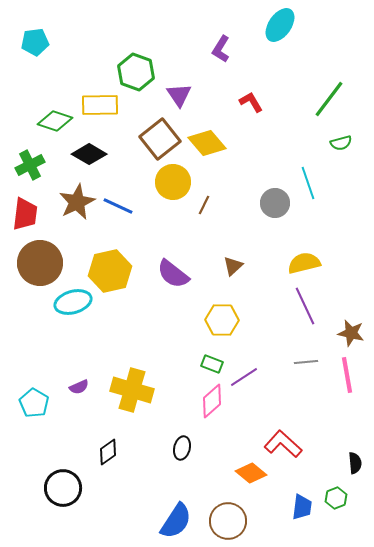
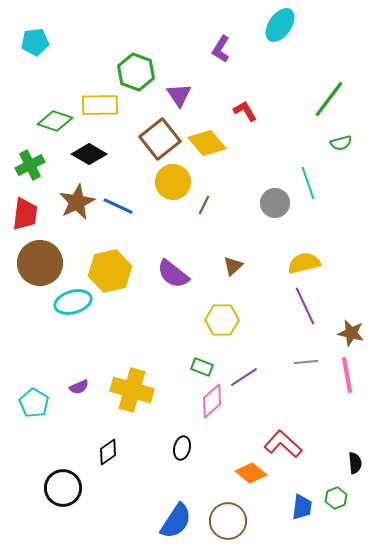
red L-shape at (251, 102): moved 6 px left, 9 px down
green rectangle at (212, 364): moved 10 px left, 3 px down
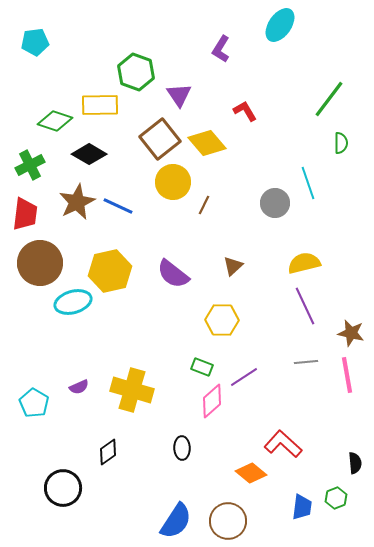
green semicircle at (341, 143): rotated 75 degrees counterclockwise
black ellipse at (182, 448): rotated 15 degrees counterclockwise
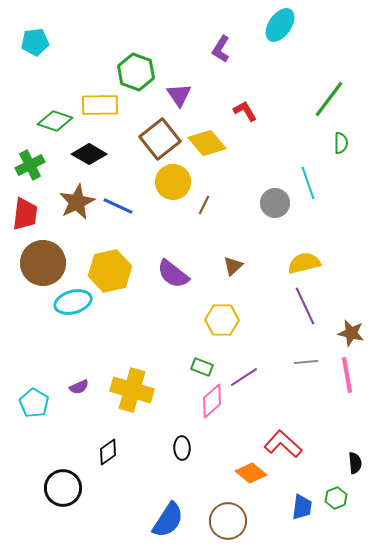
brown circle at (40, 263): moved 3 px right
blue semicircle at (176, 521): moved 8 px left, 1 px up
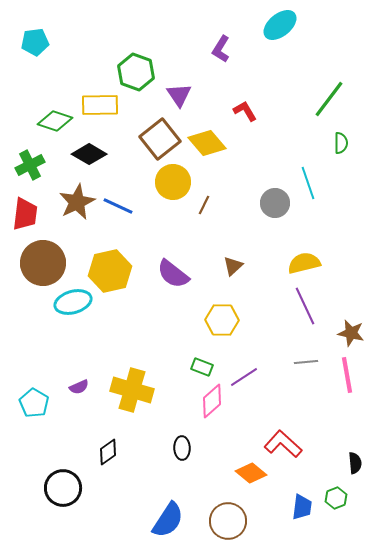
cyan ellipse at (280, 25): rotated 16 degrees clockwise
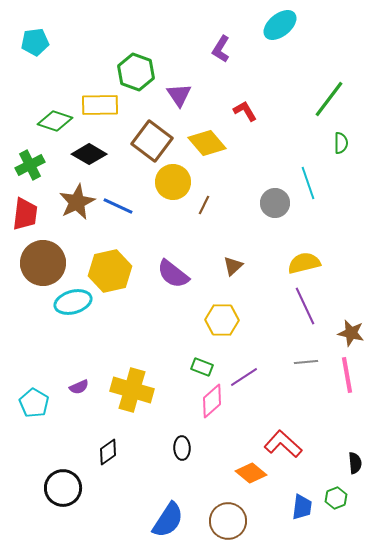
brown square at (160, 139): moved 8 px left, 2 px down; rotated 15 degrees counterclockwise
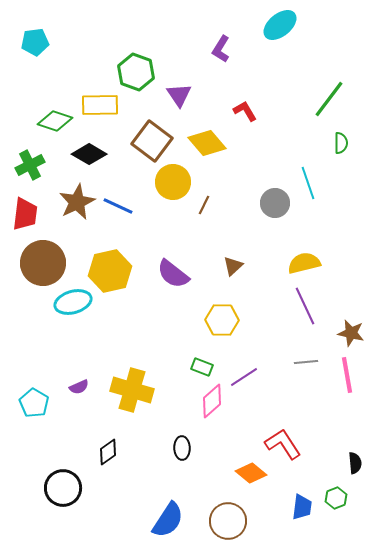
red L-shape at (283, 444): rotated 15 degrees clockwise
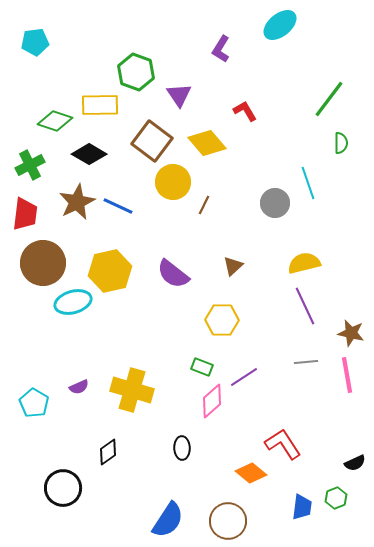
black semicircle at (355, 463): rotated 70 degrees clockwise
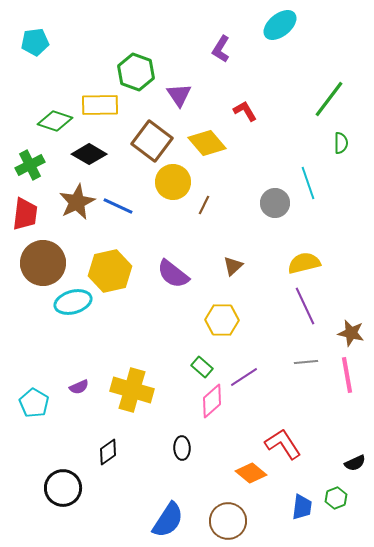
green rectangle at (202, 367): rotated 20 degrees clockwise
